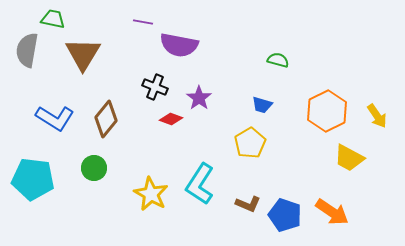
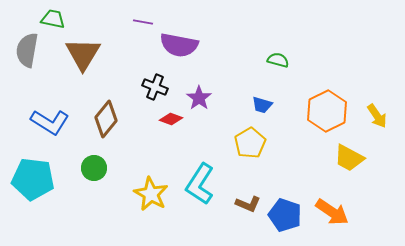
blue L-shape: moved 5 px left, 4 px down
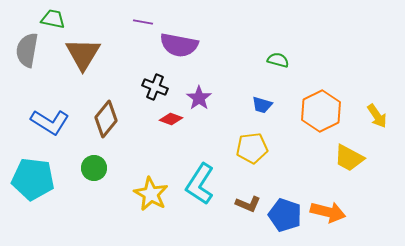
orange hexagon: moved 6 px left
yellow pentagon: moved 2 px right, 5 px down; rotated 24 degrees clockwise
orange arrow: moved 4 px left; rotated 20 degrees counterclockwise
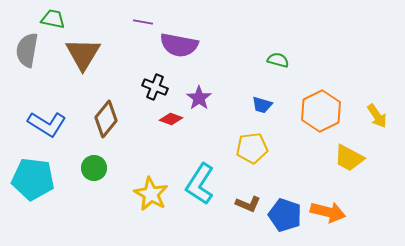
blue L-shape: moved 3 px left, 2 px down
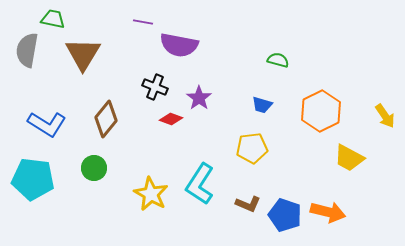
yellow arrow: moved 8 px right
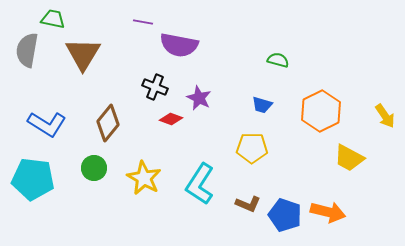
purple star: rotated 10 degrees counterclockwise
brown diamond: moved 2 px right, 4 px down
yellow pentagon: rotated 8 degrees clockwise
yellow star: moved 7 px left, 16 px up
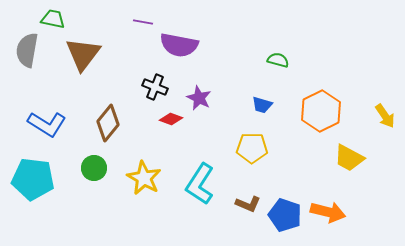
brown triangle: rotated 6 degrees clockwise
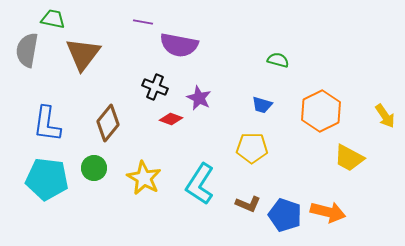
blue L-shape: rotated 66 degrees clockwise
cyan pentagon: moved 14 px right
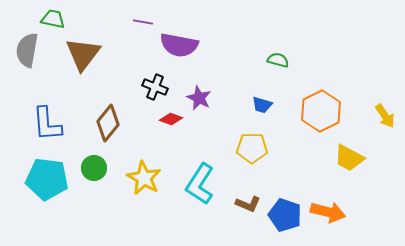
blue L-shape: rotated 12 degrees counterclockwise
